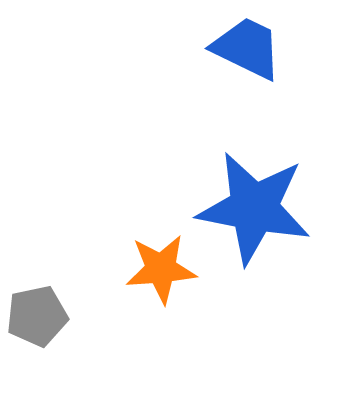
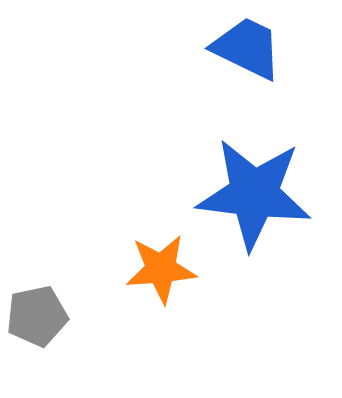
blue star: moved 14 px up; rotated 4 degrees counterclockwise
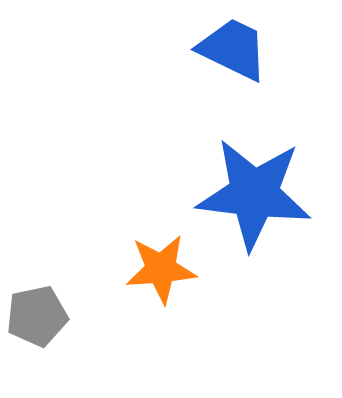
blue trapezoid: moved 14 px left, 1 px down
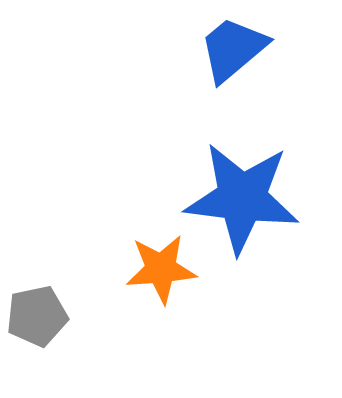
blue trapezoid: rotated 66 degrees counterclockwise
blue star: moved 12 px left, 4 px down
